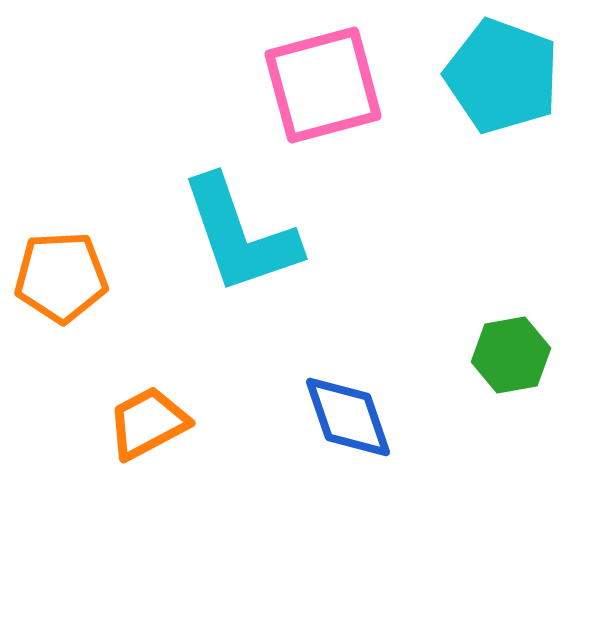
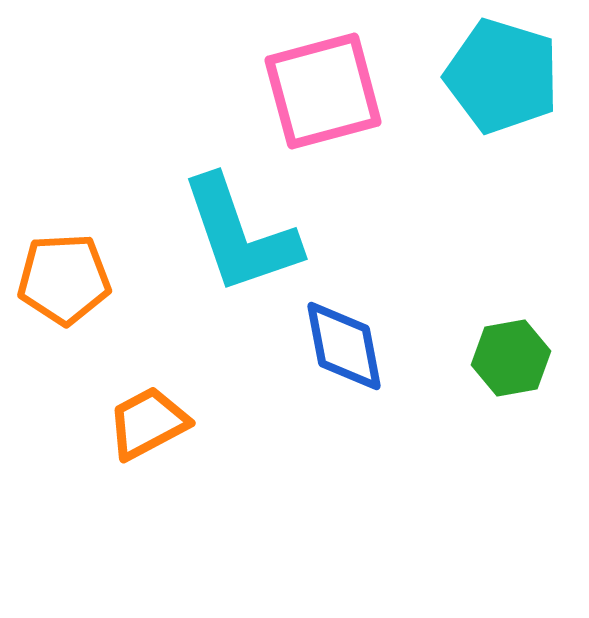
cyan pentagon: rotated 3 degrees counterclockwise
pink square: moved 6 px down
orange pentagon: moved 3 px right, 2 px down
green hexagon: moved 3 px down
blue diamond: moved 4 px left, 71 px up; rotated 8 degrees clockwise
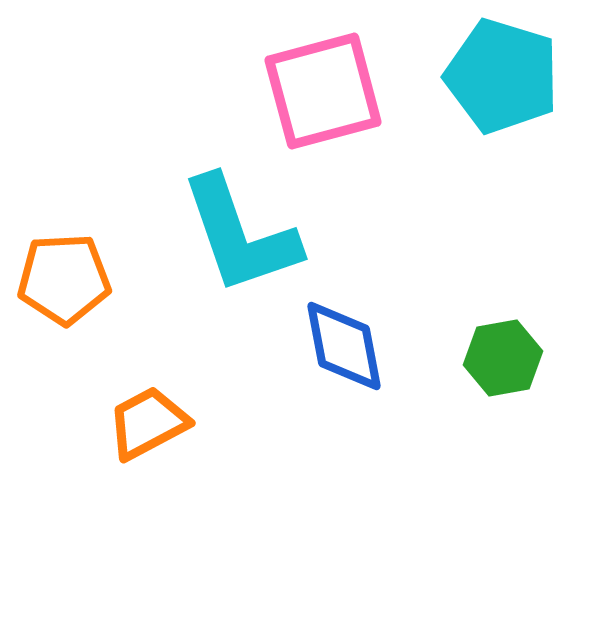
green hexagon: moved 8 px left
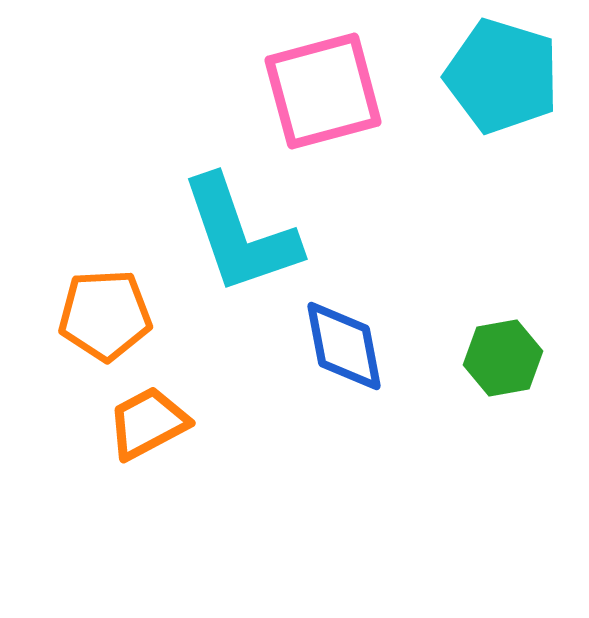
orange pentagon: moved 41 px right, 36 px down
